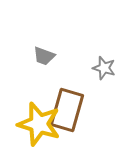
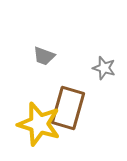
brown rectangle: moved 1 px right, 2 px up
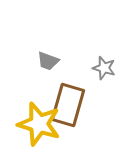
gray trapezoid: moved 4 px right, 5 px down
brown rectangle: moved 3 px up
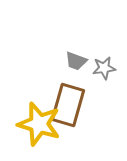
gray trapezoid: moved 28 px right
gray star: rotated 25 degrees counterclockwise
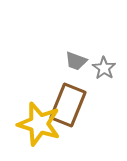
gray star: rotated 30 degrees counterclockwise
brown rectangle: rotated 6 degrees clockwise
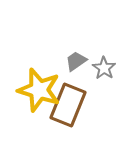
gray trapezoid: rotated 125 degrees clockwise
yellow star: moved 34 px up
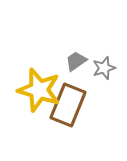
gray star: rotated 20 degrees clockwise
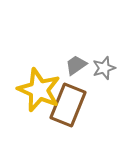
gray trapezoid: moved 4 px down
yellow star: rotated 6 degrees clockwise
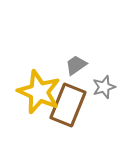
gray star: moved 19 px down
yellow star: moved 2 px down
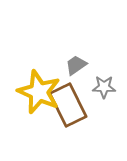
gray star: rotated 20 degrees clockwise
brown rectangle: rotated 48 degrees counterclockwise
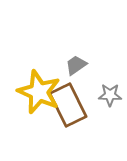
gray star: moved 6 px right, 8 px down
